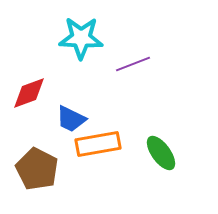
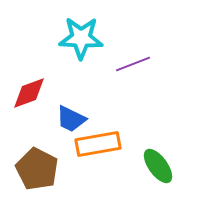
green ellipse: moved 3 px left, 13 px down
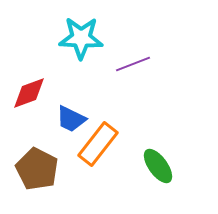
orange rectangle: rotated 42 degrees counterclockwise
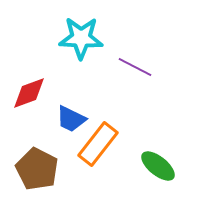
purple line: moved 2 px right, 3 px down; rotated 48 degrees clockwise
green ellipse: rotated 15 degrees counterclockwise
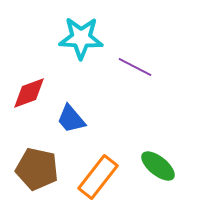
blue trapezoid: rotated 24 degrees clockwise
orange rectangle: moved 33 px down
brown pentagon: rotated 15 degrees counterclockwise
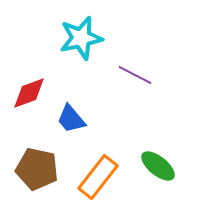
cyan star: rotated 15 degrees counterclockwise
purple line: moved 8 px down
